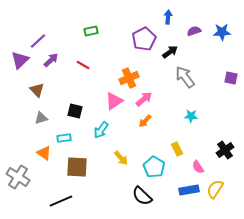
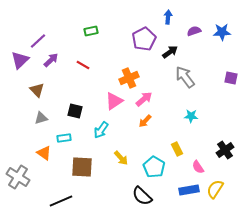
brown square: moved 5 px right
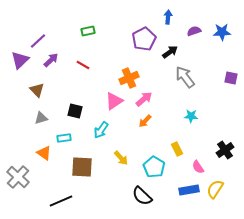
green rectangle: moved 3 px left
gray cross: rotated 10 degrees clockwise
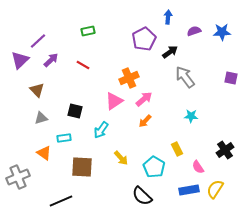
gray cross: rotated 25 degrees clockwise
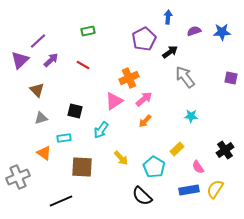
yellow rectangle: rotated 72 degrees clockwise
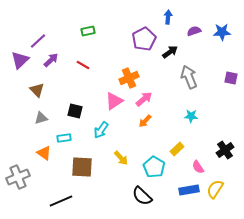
gray arrow: moved 4 px right; rotated 15 degrees clockwise
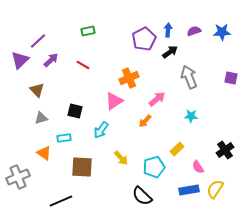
blue arrow: moved 13 px down
pink arrow: moved 13 px right
cyan pentagon: rotated 25 degrees clockwise
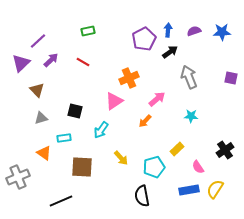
purple triangle: moved 1 px right, 3 px down
red line: moved 3 px up
black semicircle: rotated 35 degrees clockwise
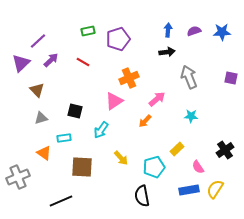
purple pentagon: moved 26 px left; rotated 10 degrees clockwise
black arrow: moved 3 px left; rotated 28 degrees clockwise
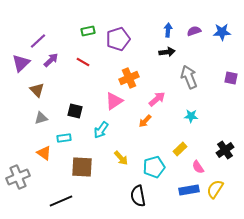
yellow rectangle: moved 3 px right
black semicircle: moved 4 px left
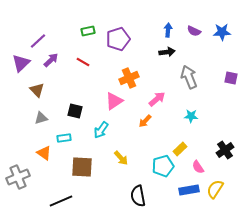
purple semicircle: rotated 136 degrees counterclockwise
cyan pentagon: moved 9 px right, 1 px up
